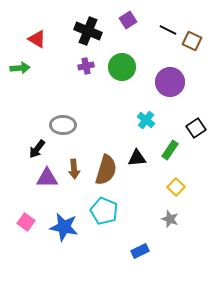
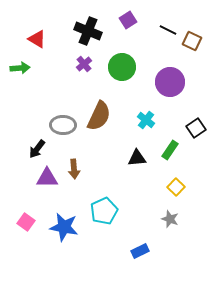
purple cross: moved 2 px left, 2 px up; rotated 28 degrees counterclockwise
brown semicircle: moved 7 px left, 54 px up; rotated 8 degrees clockwise
cyan pentagon: rotated 24 degrees clockwise
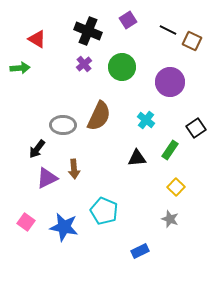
purple triangle: rotated 25 degrees counterclockwise
cyan pentagon: rotated 24 degrees counterclockwise
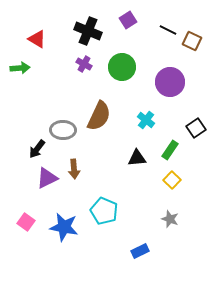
purple cross: rotated 21 degrees counterclockwise
gray ellipse: moved 5 px down
yellow square: moved 4 px left, 7 px up
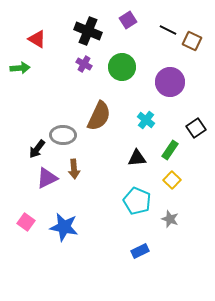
gray ellipse: moved 5 px down
cyan pentagon: moved 33 px right, 10 px up
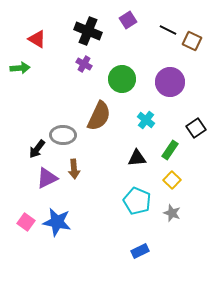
green circle: moved 12 px down
gray star: moved 2 px right, 6 px up
blue star: moved 7 px left, 5 px up
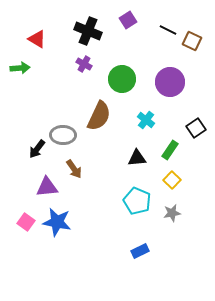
brown arrow: rotated 30 degrees counterclockwise
purple triangle: moved 9 px down; rotated 20 degrees clockwise
gray star: rotated 30 degrees counterclockwise
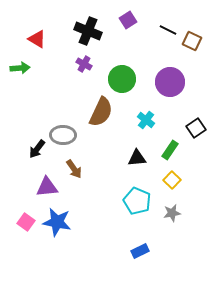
brown semicircle: moved 2 px right, 4 px up
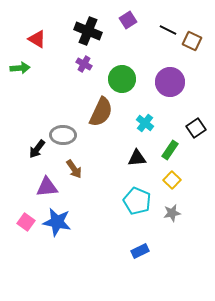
cyan cross: moved 1 px left, 3 px down
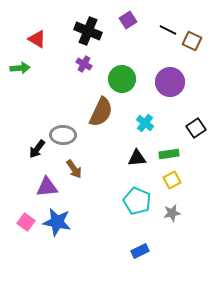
green rectangle: moved 1 px left, 4 px down; rotated 48 degrees clockwise
yellow square: rotated 18 degrees clockwise
